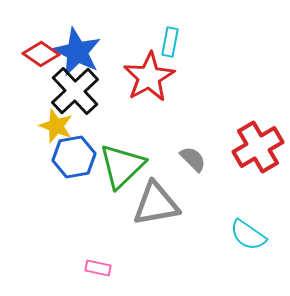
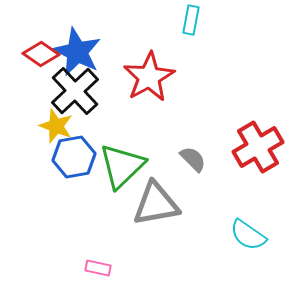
cyan rectangle: moved 21 px right, 22 px up
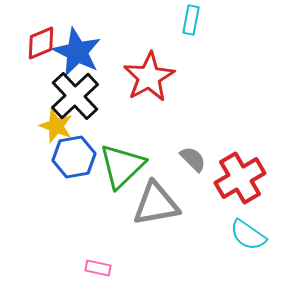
red diamond: moved 11 px up; rotated 57 degrees counterclockwise
black cross: moved 5 px down
red cross: moved 18 px left, 31 px down
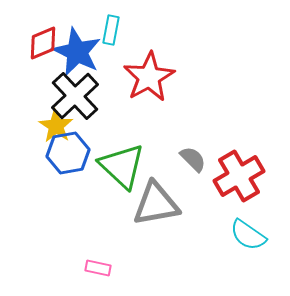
cyan rectangle: moved 80 px left, 10 px down
red diamond: moved 2 px right
yellow star: rotated 12 degrees clockwise
blue hexagon: moved 6 px left, 4 px up
green triangle: rotated 33 degrees counterclockwise
red cross: moved 1 px left, 2 px up
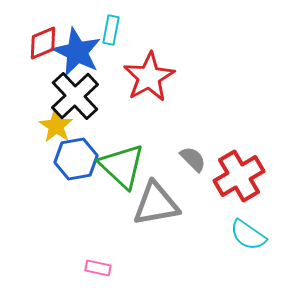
blue hexagon: moved 8 px right, 6 px down
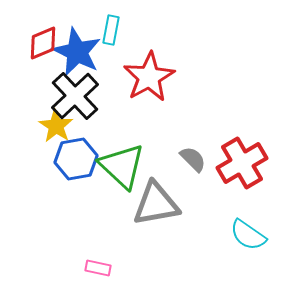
red cross: moved 3 px right, 13 px up
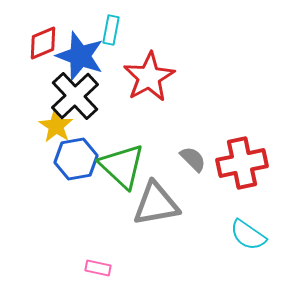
blue star: moved 3 px right, 4 px down; rotated 6 degrees counterclockwise
red cross: rotated 18 degrees clockwise
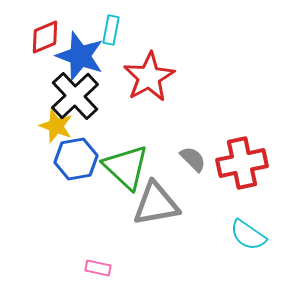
red diamond: moved 2 px right, 6 px up
yellow star: rotated 12 degrees counterclockwise
green triangle: moved 4 px right, 1 px down
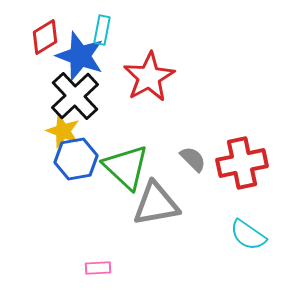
cyan rectangle: moved 9 px left
red diamond: rotated 9 degrees counterclockwise
yellow star: moved 7 px right, 5 px down
pink rectangle: rotated 15 degrees counterclockwise
